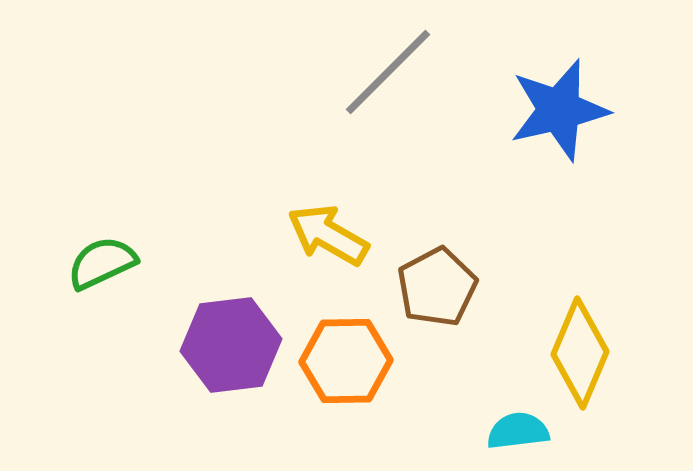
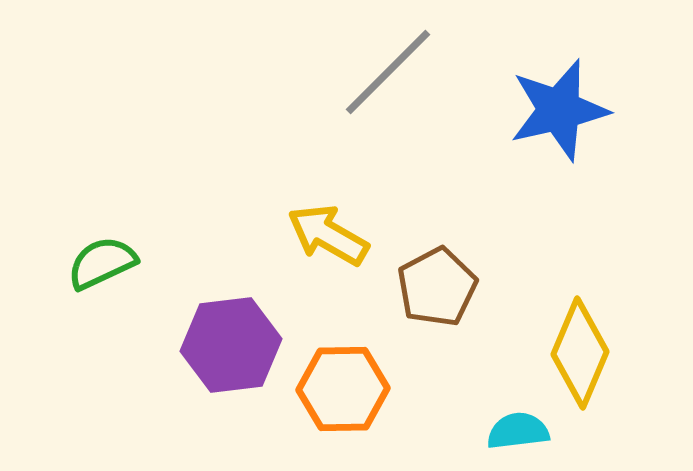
orange hexagon: moved 3 px left, 28 px down
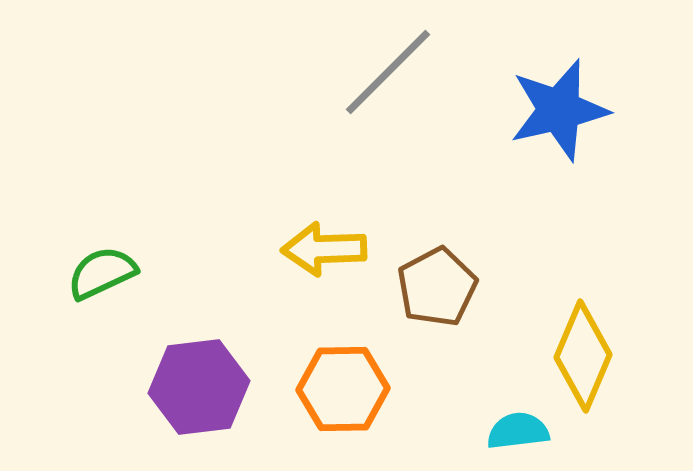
yellow arrow: moved 4 px left, 14 px down; rotated 32 degrees counterclockwise
green semicircle: moved 10 px down
purple hexagon: moved 32 px left, 42 px down
yellow diamond: moved 3 px right, 3 px down
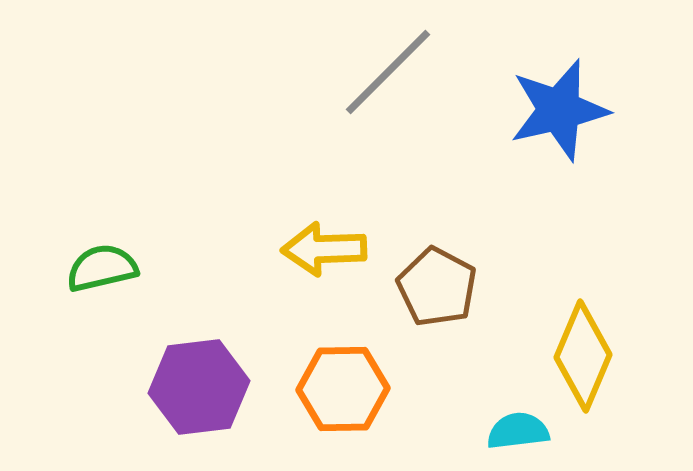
green semicircle: moved 5 px up; rotated 12 degrees clockwise
brown pentagon: rotated 16 degrees counterclockwise
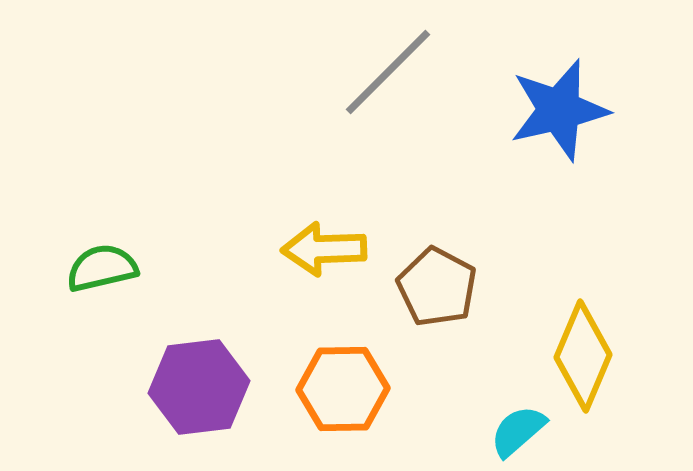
cyan semicircle: rotated 34 degrees counterclockwise
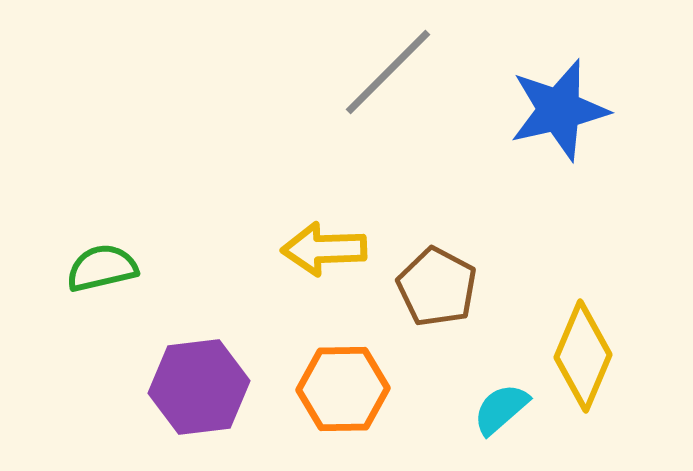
cyan semicircle: moved 17 px left, 22 px up
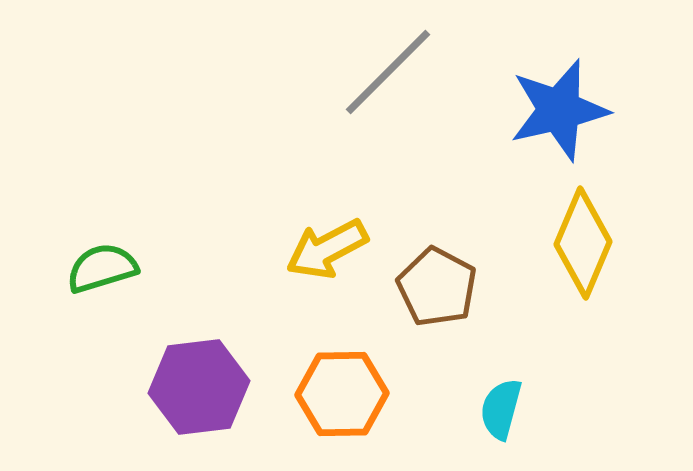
yellow arrow: moved 3 px right; rotated 26 degrees counterclockwise
green semicircle: rotated 4 degrees counterclockwise
yellow diamond: moved 113 px up
orange hexagon: moved 1 px left, 5 px down
cyan semicircle: rotated 34 degrees counterclockwise
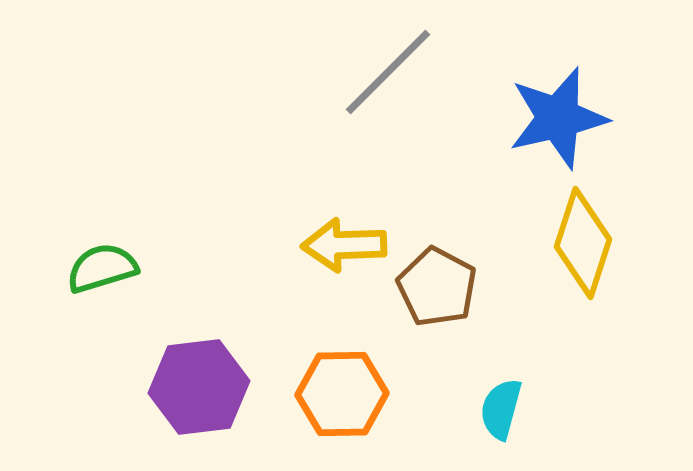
blue star: moved 1 px left, 8 px down
yellow diamond: rotated 5 degrees counterclockwise
yellow arrow: moved 17 px right, 4 px up; rotated 26 degrees clockwise
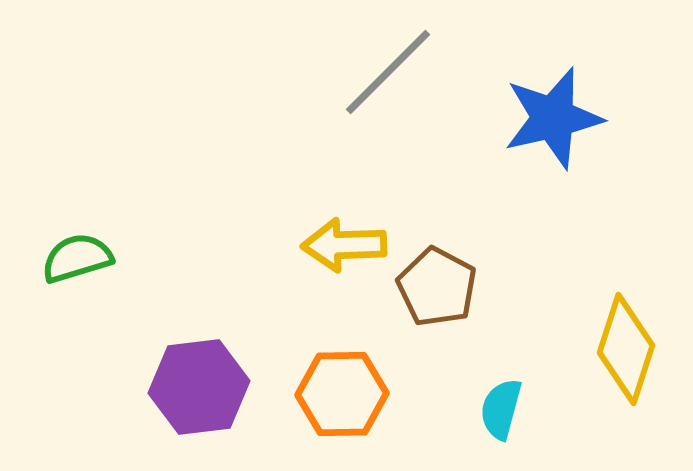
blue star: moved 5 px left
yellow diamond: moved 43 px right, 106 px down
green semicircle: moved 25 px left, 10 px up
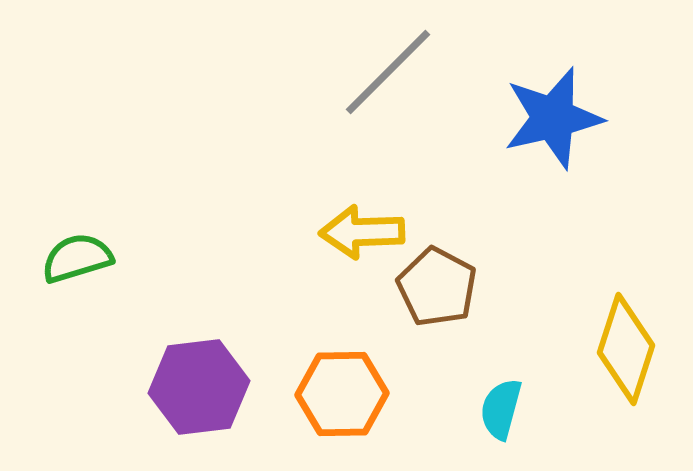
yellow arrow: moved 18 px right, 13 px up
